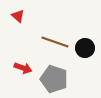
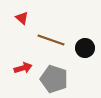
red triangle: moved 4 px right, 2 px down
brown line: moved 4 px left, 2 px up
red arrow: rotated 36 degrees counterclockwise
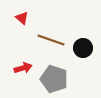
black circle: moved 2 px left
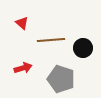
red triangle: moved 5 px down
brown line: rotated 24 degrees counterclockwise
gray pentagon: moved 7 px right
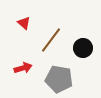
red triangle: moved 2 px right
brown line: rotated 48 degrees counterclockwise
gray pentagon: moved 2 px left; rotated 8 degrees counterclockwise
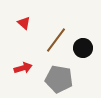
brown line: moved 5 px right
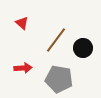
red triangle: moved 2 px left
red arrow: rotated 12 degrees clockwise
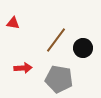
red triangle: moved 9 px left; rotated 32 degrees counterclockwise
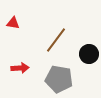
black circle: moved 6 px right, 6 px down
red arrow: moved 3 px left
